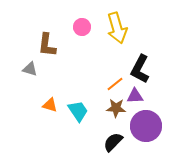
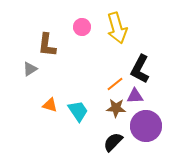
gray triangle: rotated 49 degrees counterclockwise
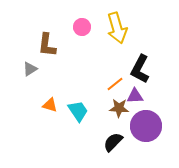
brown star: moved 3 px right
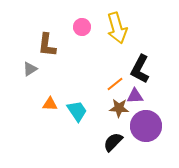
orange triangle: moved 1 px up; rotated 14 degrees counterclockwise
cyan trapezoid: moved 1 px left
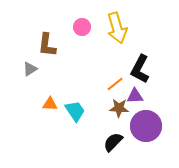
cyan trapezoid: moved 2 px left
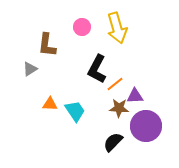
black L-shape: moved 43 px left
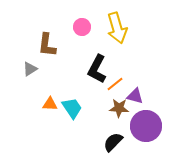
purple triangle: rotated 18 degrees clockwise
cyan trapezoid: moved 3 px left, 3 px up
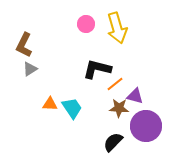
pink circle: moved 4 px right, 3 px up
brown L-shape: moved 23 px left; rotated 20 degrees clockwise
black L-shape: rotated 76 degrees clockwise
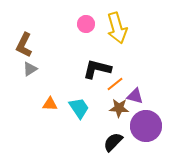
cyan trapezoid: moved 7 px right
